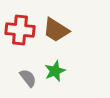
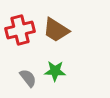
red cross: rotated 20 degrees counterclockwise
green star: rotated 25 degrees clockwise
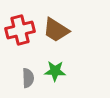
gray semicircle: rotated 36 degrees clockwise
